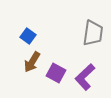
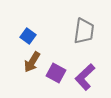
gray trapezoid: moved 9 px left, 2 px up
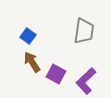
brown arrow: rotated 115 degrees clockwise
purple square: moved 1 px down
purple L-shape: moved 1 px right, 4 px down
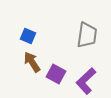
gray trapezoid: moved 3 px right, 4 px down
blue square: rotated 14 degrees counterclockwise
